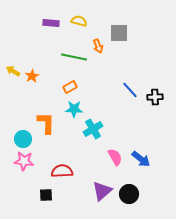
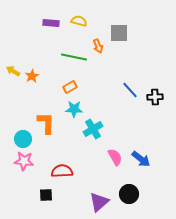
purple triangle: moved 3 px left, 11 px down
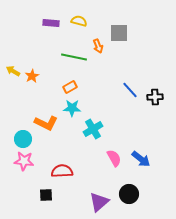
cyan star: moved 2 px left, 1 px up
orange L-shape: rotated 115 degrees clockwise
pink semicircle: moved 1 px left, 1 px down
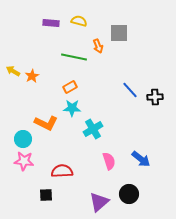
pink semicircle: moved 5 px left, 3 px down; rotated 12 degrees clockwise
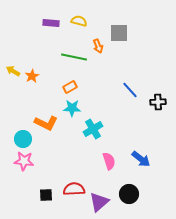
black cross: moved 3 px right, 5 px down
red semicircle: moved 12 px right, 18 px down
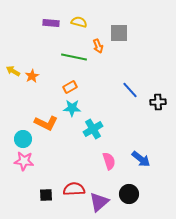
yellow semicircle: moved 1 px down
